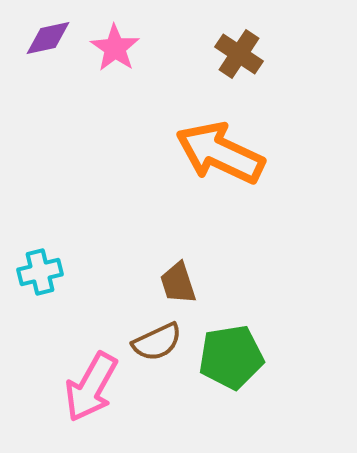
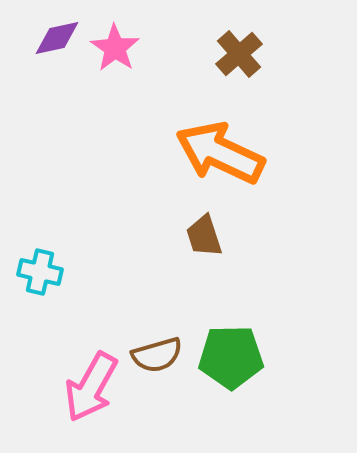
purple diamond: moved 9 px right
brown cross: rotated 15 degrees clockwise
cyan cross: rotated 27 degrees clockwise
brown trapezoid: moved 26 px right, 47 px up
brown semicircle: moved 13 px down; rotated 9 degrees clockwise
green pentagon: rotated 8 degrees clockwise
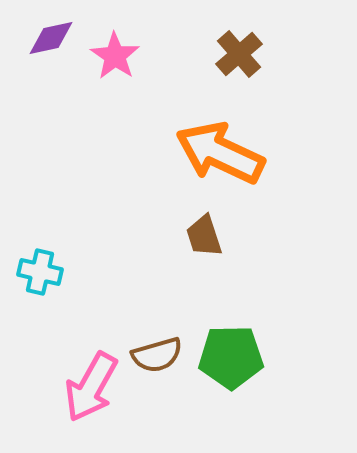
purple diamond: moved 6 px left
pink star: moved 8 px down
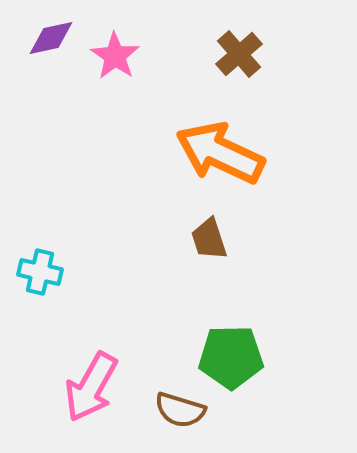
brown trapezoid: moved 5 px right, 3 px down
brown semicircle: moved 23 px right, 55 px down; rotated 33 degrees clockwise
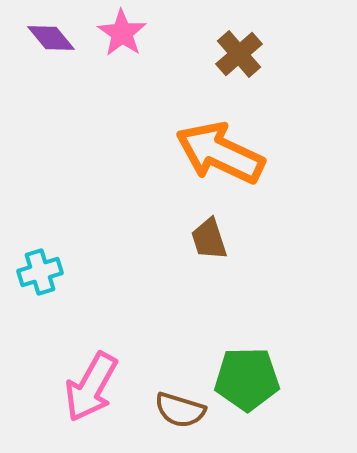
purple diamond: rotated 63 degrees clockwise
pink star: moved 7 px right, 23 px up
cyan cross: rotated 30 degrees counterclockwise
green pentagon: moved 16 px right, 22 px down
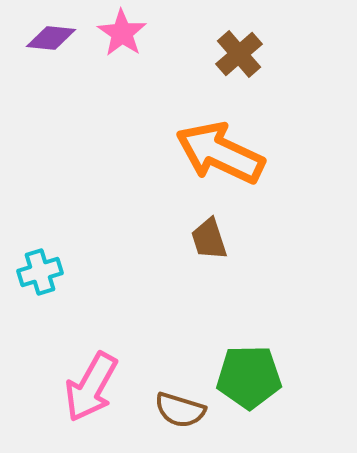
purple diamond: rotated 45 degrees counterclockwise
green pentagon: moved 2 px right, 2 px up
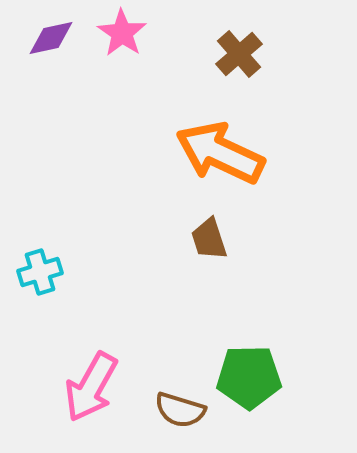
purple diamond: rotated 18 degrees counterclockwise
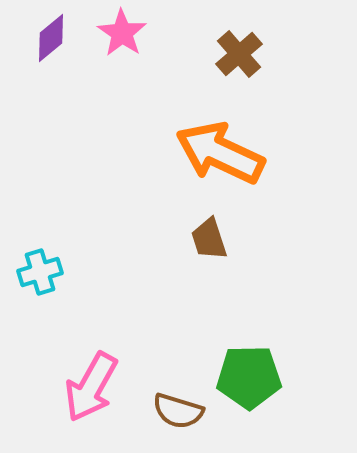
purple diamond: rotated 27 degrees counterclockwise
brown semicircle: moved 2 px left, 1 px down
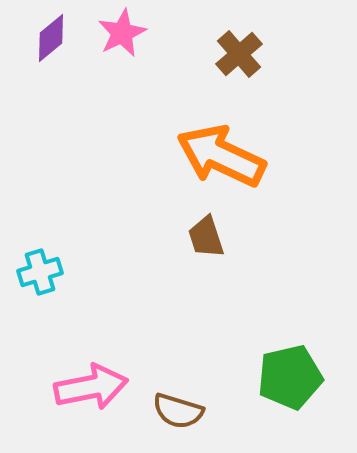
pink star: rotated 12 degrees clockwise
orange arrow: moved 1 px right, 3 px down
brown trapezoid: moved 3 px left, 2 px up
green pentagon: moved 41 px right; rotated 12 degrees counterclockwise
pink arrow: rotated 130 degrees counterclockwise
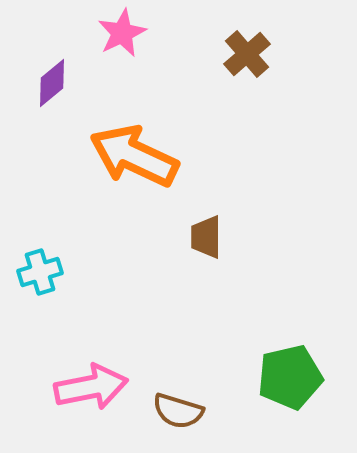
purple diamond: moved 1 px right, 45 px down
brown cross: moved 8 px right
orange arrow: moved 87 px left
brown trapezoid: rotated 18 degrees clockwise
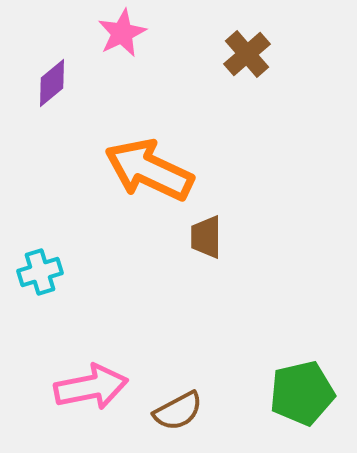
orange arrow: moved 15 px right, 14 px down
green pentagon: moved 12 px right, 16 px down
brown semicircle: rotated 45 degrees counterclockwise
